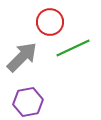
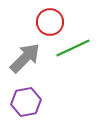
gray arrow: moved 3 px right, 1 px down
purple hexagon: moved 2 px left
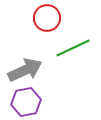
red circle: moved 3 px left, 4 px up
gray arrow: moved 12 px down; rotated 20 degrees clockwise
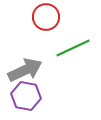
red circle: moved 1 px left, 1 px up
purple hexagon: moved 6 px up; rotated 20 degrees clockwise
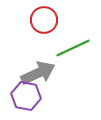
red circle: moved 2 px left, 3 px down
gray arrow: moved 13 px right, 3 px down
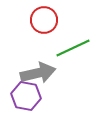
gray arrow: rotated 12 degrees clockwise
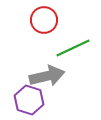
gray arrow: moved 9 px right, 3 px down
purple hexagon: moved 3 px right, 4 px down; rotated 8 degrees clockwise
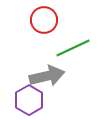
purple hexagon: rotated 12 degrees clockwise
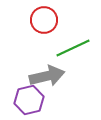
purple hexagon: rotated 16 degrees clockwise
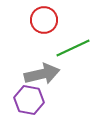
gray arrow: moved 5 px left, 2 px up
purple hexagon: rotated 24 degrees clockwise
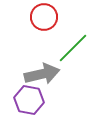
red circle: moved 3 px up
green line: rotated 20 degrees counterclockwise
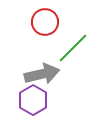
red circle: moved 1 px right, 5 px down
purple hexagon: moved 4 px right; rotated 20 degrees clockwise
